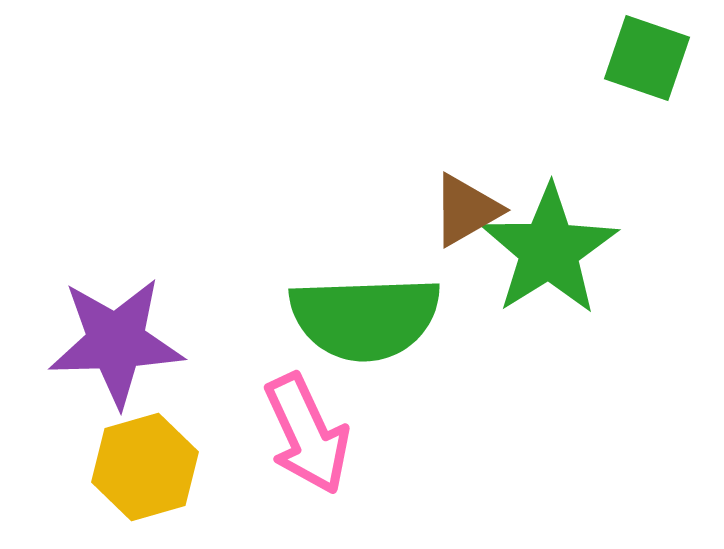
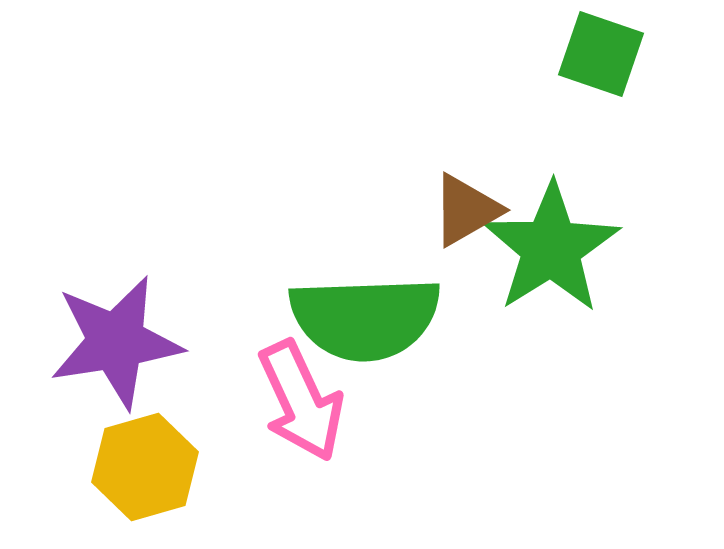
green square: moved 46 px left, 4 px up
green star: moved 2 px right, 2 px up
purple star: rotated 7 degrees counterclockwise
pink arrow: moved 6 px left, 33 px up
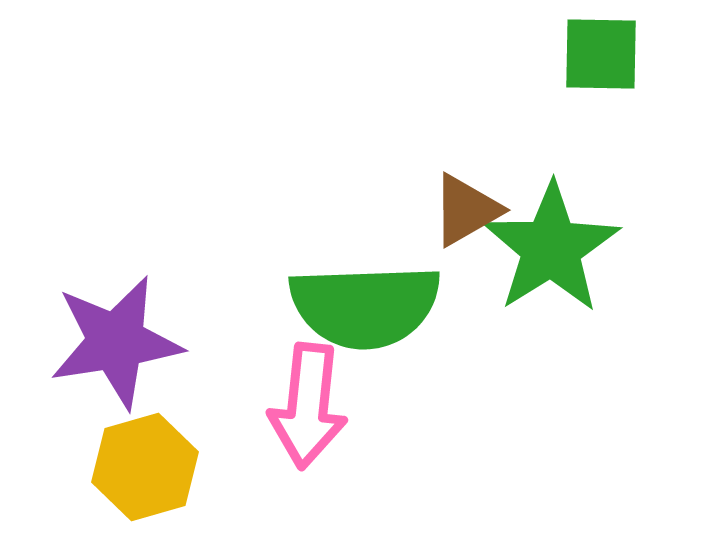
green square: rotated 18 degrees counterclockwise
green semicircle: moved 12 px up
pink arrow: moved 7 px right, 5 px down; rotated 31 degrees clockwise
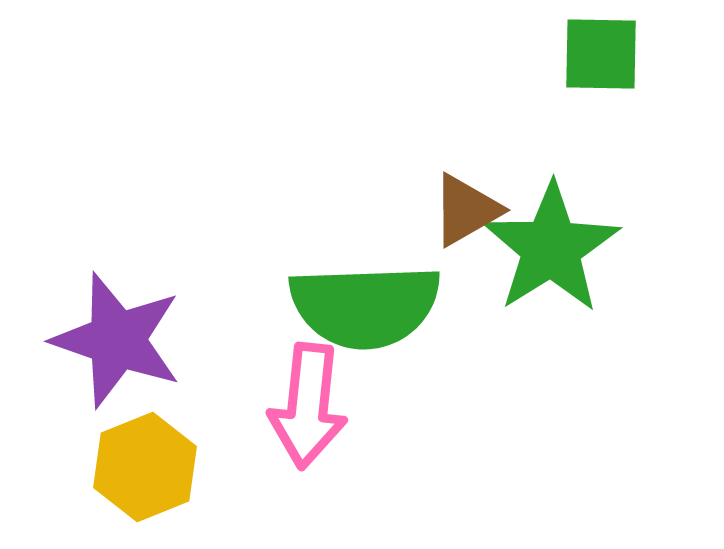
purple star: moved 1 px right, 2 px up; rotated 28 degrees clockwise
yellow hexagon: rotated 6 degrees counterclockwise
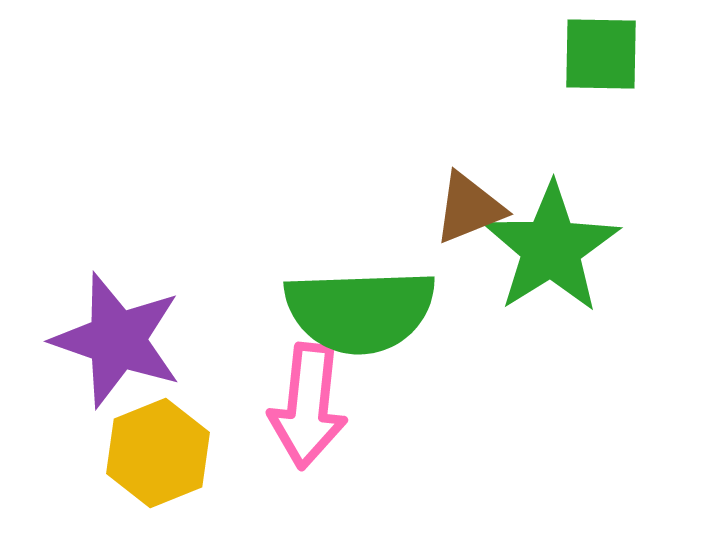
brown triangle: moved 3 px right, 2 px up; rotated 8 degrees clockwise
green semicircle: moved 5 px left, 5 px down
yellow hexagon: moved 13 px right, 14 px up
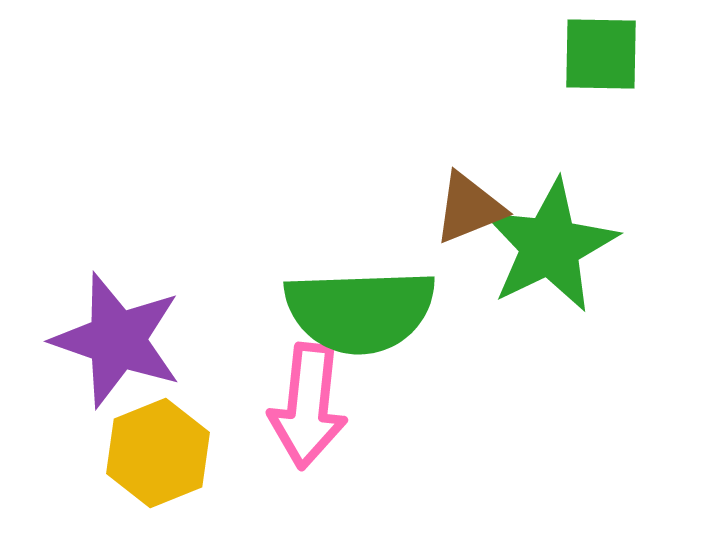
green star: moved 1 px left, 2 px up; rotated 6 degrees clockwise
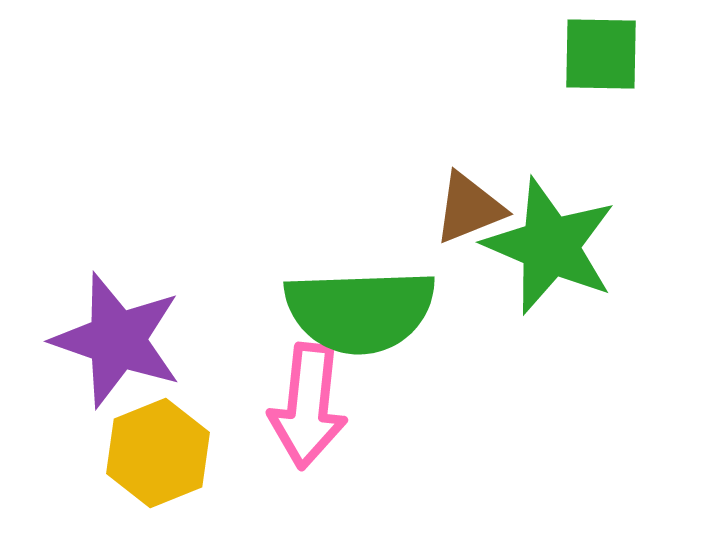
green star: rotated 23 degrees counterclockwise
